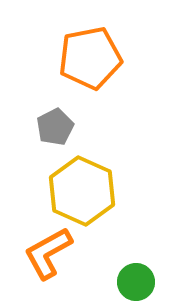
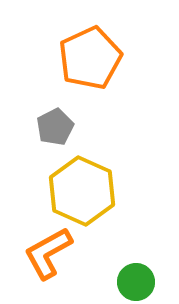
orange pentagon: rotated 14 degrees counterclockwise
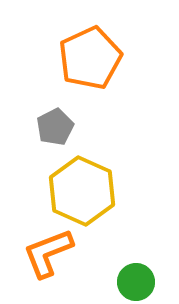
orange L-shape: rotated 8 degrees clockwise
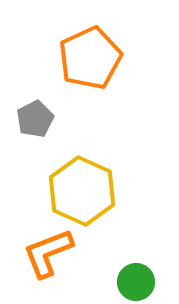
gray pentagon: moved 20 px left, 8 px up
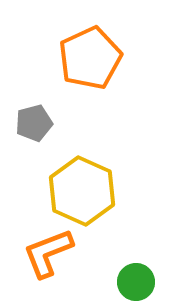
gray pentagon: moved 1 px left, 4 px down; rotated 12 degrees clockwise
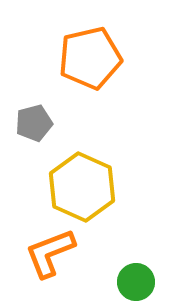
orange pentagon: rotated 12 degrees clockwise
yellow hexagon: moved 4 px up
orange L-shape: moved 2 px right
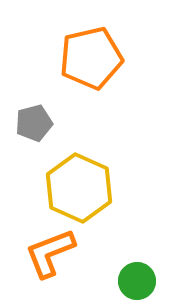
orange pentagon: moved 1 px right
yellow hexagon: moved 3 px left, 1 px down
green circle: moved 1 px right, 1 px up
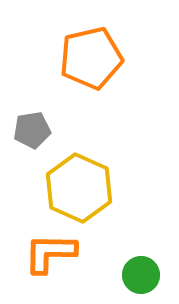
gray pentagon: moved 2 px left, 7 px down; rotated 6 degrees clockwise
orange L-shape: rotated 22 degrees clockwise
green circle: moved 4 px right, 6 px up
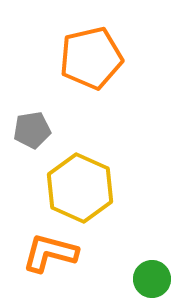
yellow hexagon: moved 1 px right
orange L-shape: rotated 14 degrees clockwise
green circle: moved 11 px right, 4 px down
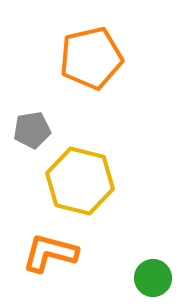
yellow hexagon: moved 7 px up; rotated 10 degrees counterclockwise
green circle: moved 1 px right, 1 px up
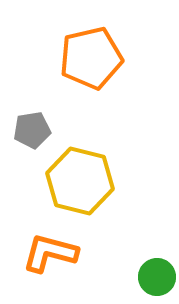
green circle: moved 4 px right, 1 px up
